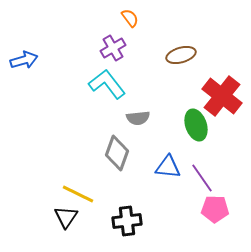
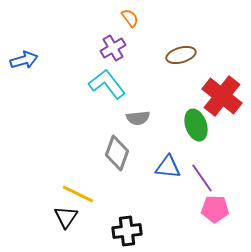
black cross: moved 10 px down
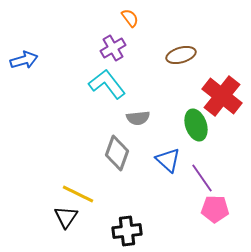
blue triangle: moved 7 px up; rotated 36 degrees clockwise
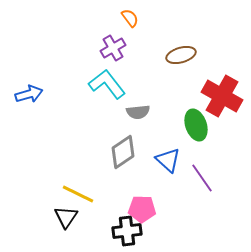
blue arrow: moved 5 px right, 34 px down
red cross: rotated 9 degrees counterclockwise
gray semicircle: moved 6 px up
gray diamond: moved 6 px right, 1 px up; rotated 36 degrees clockwise
pink pentagon: moved 73 px left
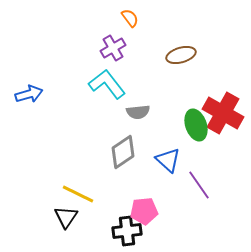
red cross: moved 1 px right, 17 px down
purple line: moved 3 px left, 7 px down
pink pentagon: moved 2 px right, 2 px down; rotated 8 degrees counterclockwise
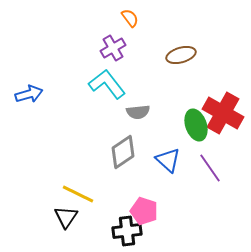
purple line: moved 11 px right, 17 px up
pink pentagon: rotated 24 degrees clockwise
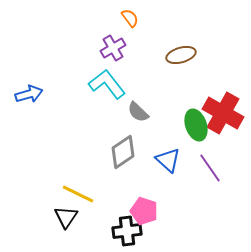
gray semicircle: rotated 50 degrees clockwise
